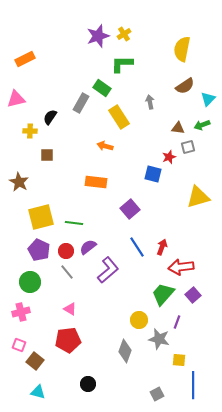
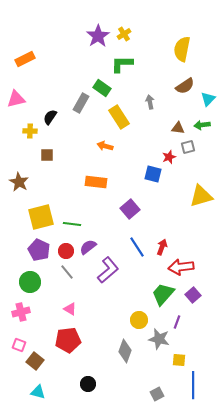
purple star at (98, 36): rotated 15 degrees counterclockwise
green arrow at (202, 125): rotated 14 degrees clockwise
yellow triangle at (198, 197): moved 3 px right, 1 px up
green line at (74, 223): moved 2 px left, 1 px down
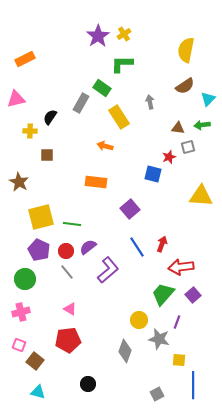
yellow semicircle at (182, 49): moved 4 px right, 1 px down
yellow triangle at (201, 196): rotated 20 degrees clockwise
red arrow at (162, 247): moved 3 px up
green circle at (30, 282): moved 5 px left, 3 px up
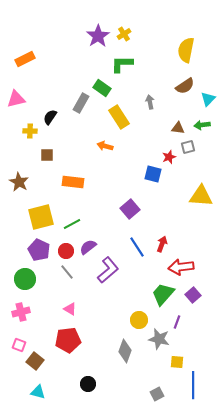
orange rectangle at (96, 182): moved 23 px left
green line at (72, 224): rotated 36 degrees counterclockwise
yellow square at (179, 360): moved 2 px left, 2 px down
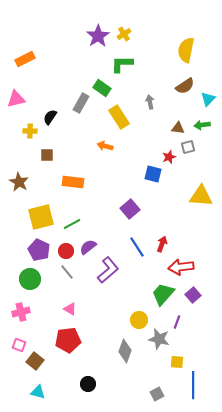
green circle at (25, 279): moved 5 px right
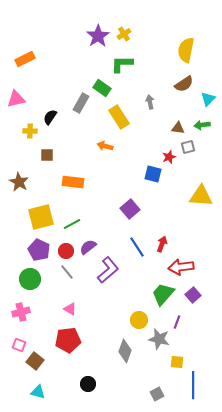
brown semicircle at (185, 86): moved 1 px left, 2 px up
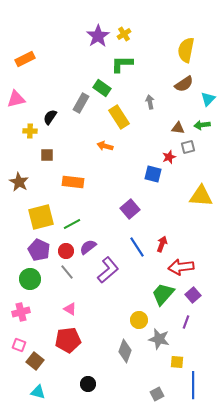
purple line at (177, 322): moved 9 px right
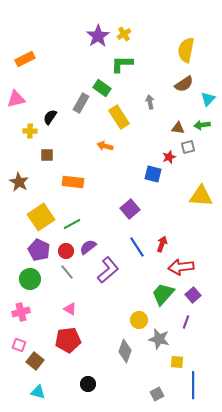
yellow square at (41, 217): rotated 20 degrees counterclockwise
